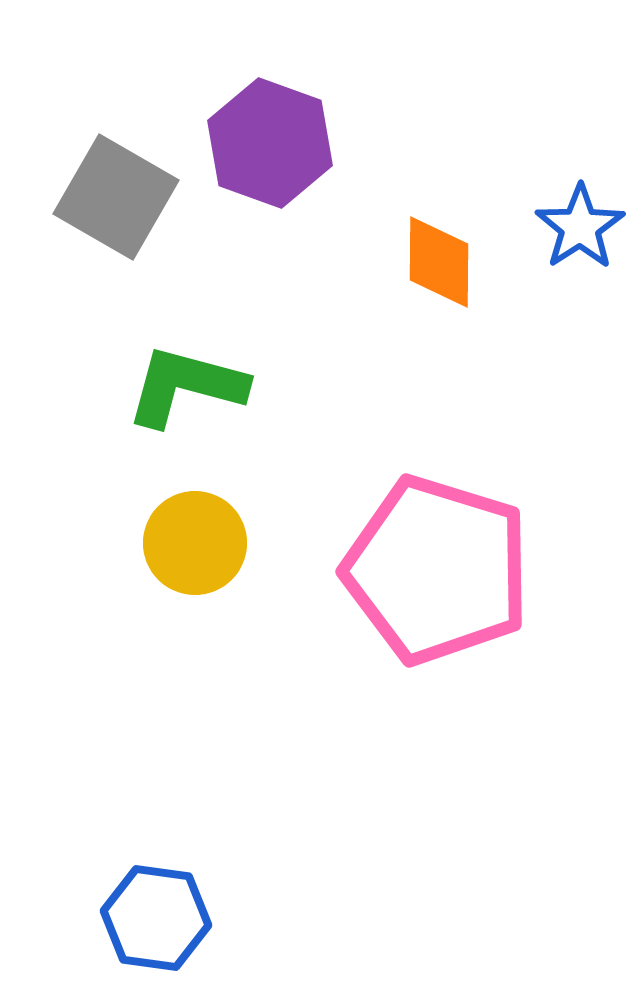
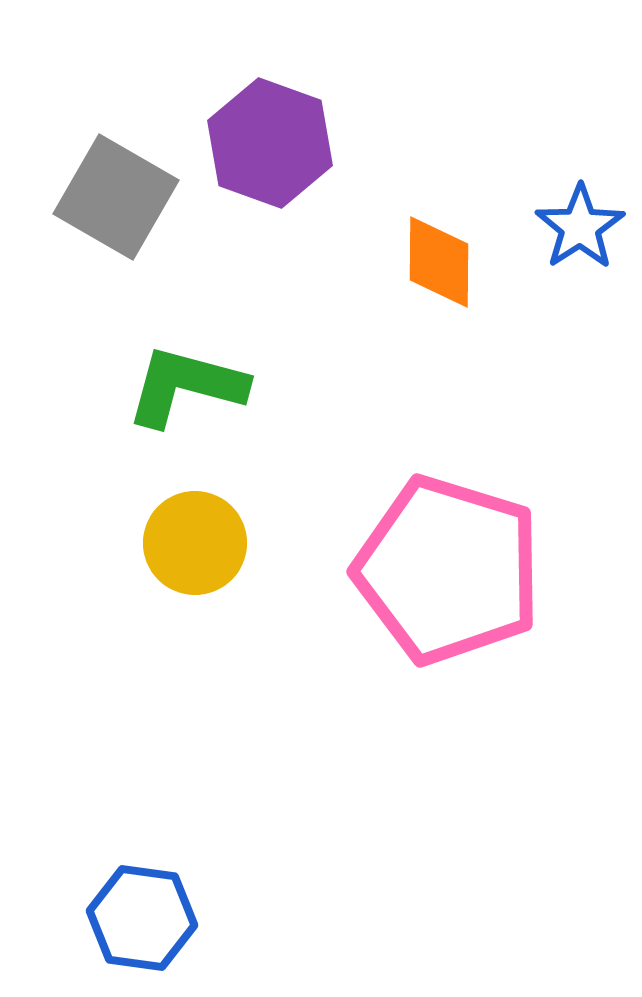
pink pentagon: moved 11 px right
blue hexagon: moved 14 px left
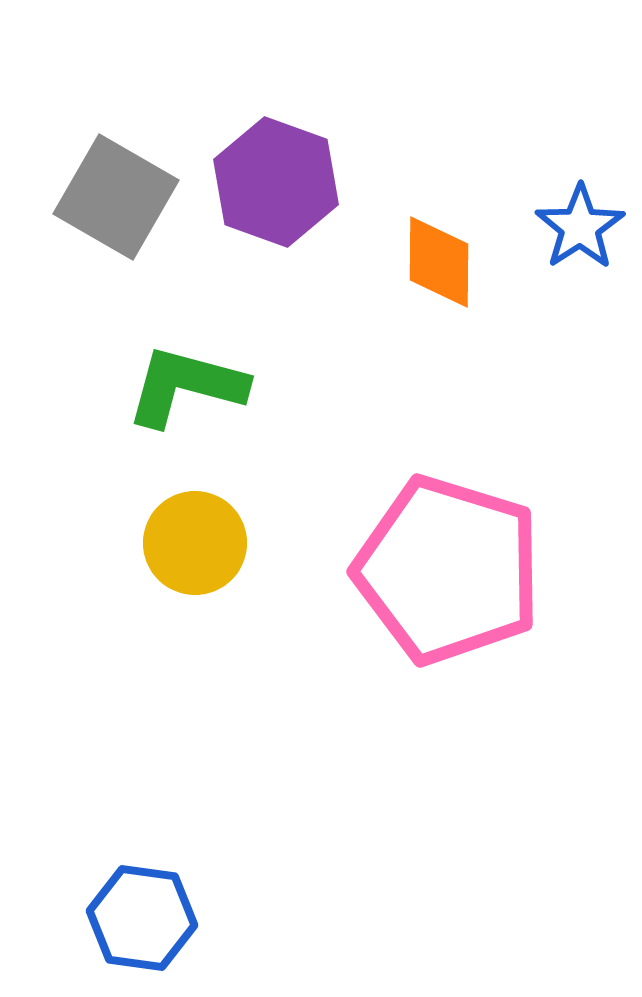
purple hexagon: moved 6 px right, 39 px down
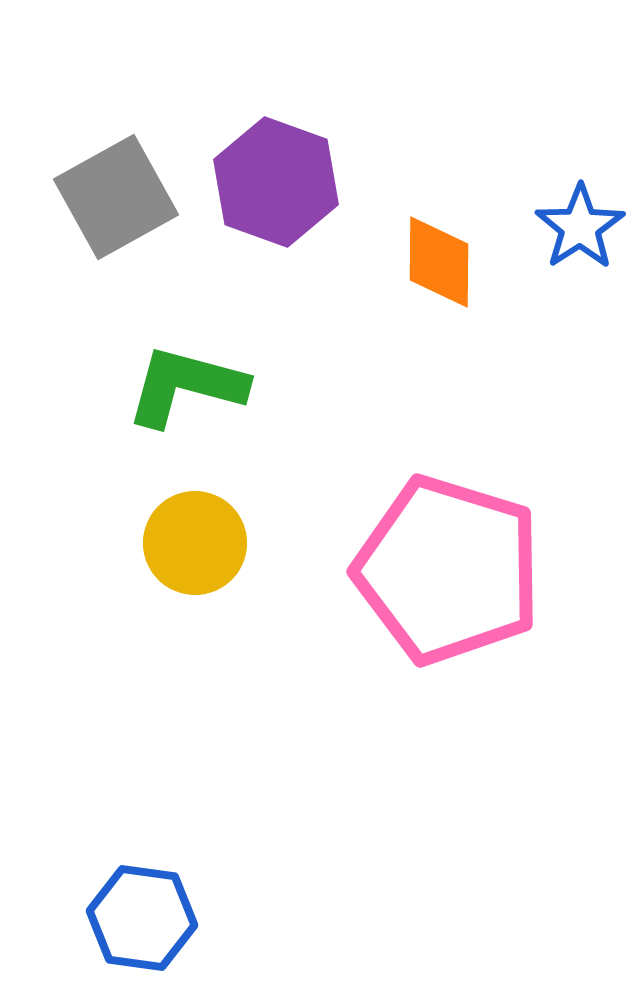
gray square: rotated 31 degrees clockwise
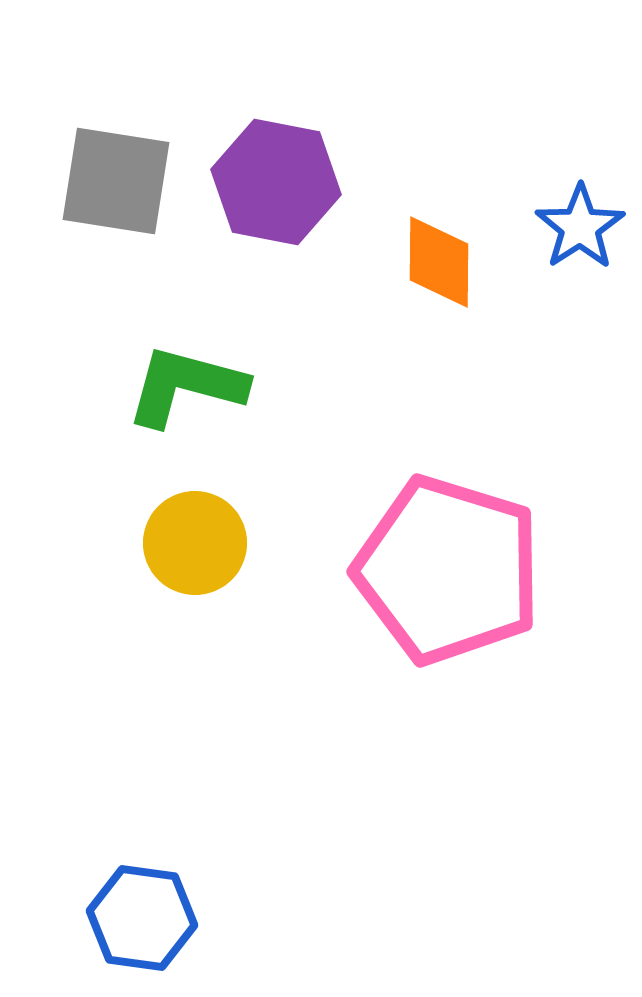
purple hexagon: rotated 9 degrees counterclockwise
gray square: moved 16 px up; rotated 38 degrees clockwise
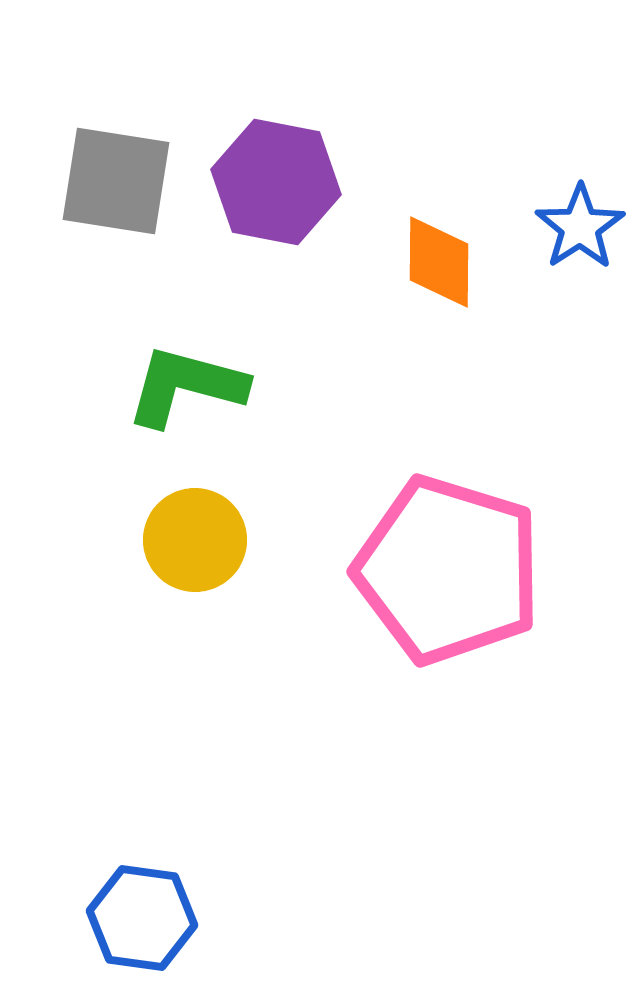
yellow circle: moved 3 px up
